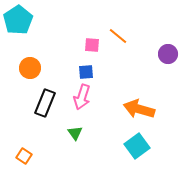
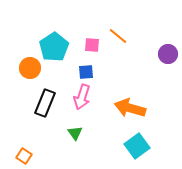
cyan pentagon: moved 36 px right, 27 px down
orange arrow: moved 9 px left, 1 px up
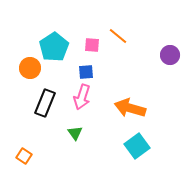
purple circle: moved 2 px right, 1 px down
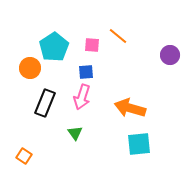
cyan square: moved 2 px right, 2 px up; rotated 30 degrees clockwise
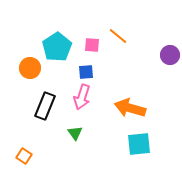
cyan pentagon: moved 3 px right
black rectangle: moved 3 px down
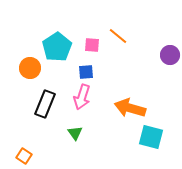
black rectangle: moved 2 px up
cyan square: moved 12 px right, 7 px up; rotated 20 degrees clockwise
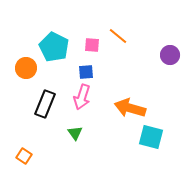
cyan pentagon: moved 3 px left; rotated 12 degrees counterclockwise
orange circle: moved 4 px left
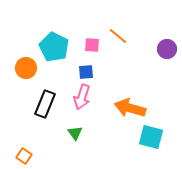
purple circle: moved 3 px left, 6 px up
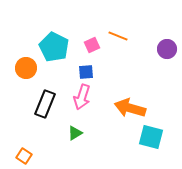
orange line: rotated 18 degrees counterclockwise
pink square: rotated 28 degrees counterclockwise
green triangle: rotated 35 degrees clockwise
